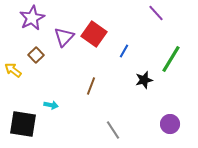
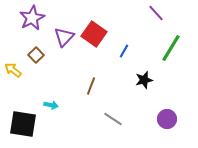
green line: moved 11 px up
purple circle: moved 3 px left, 5 px up
gray line: moved 11 px up; rotated 24 degrees counterclockwise
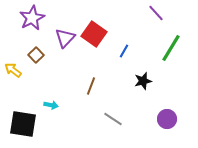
purple triangle: moved 1 px right, 1 px down
black star: moved 1 px left, 1 px down
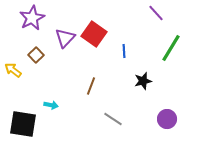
blue line: rotated 32 degrees counterclockwise
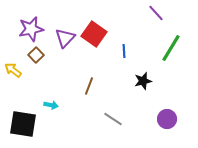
purple star: moved 1 px left, 11 px down; rotated 15 degrees clockwise
brown line: moved 2 px left
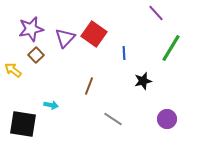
blue line: moved 2 px down
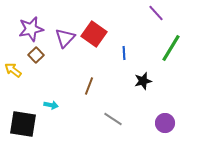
purple circle: moved 2 px left, 4 px down
